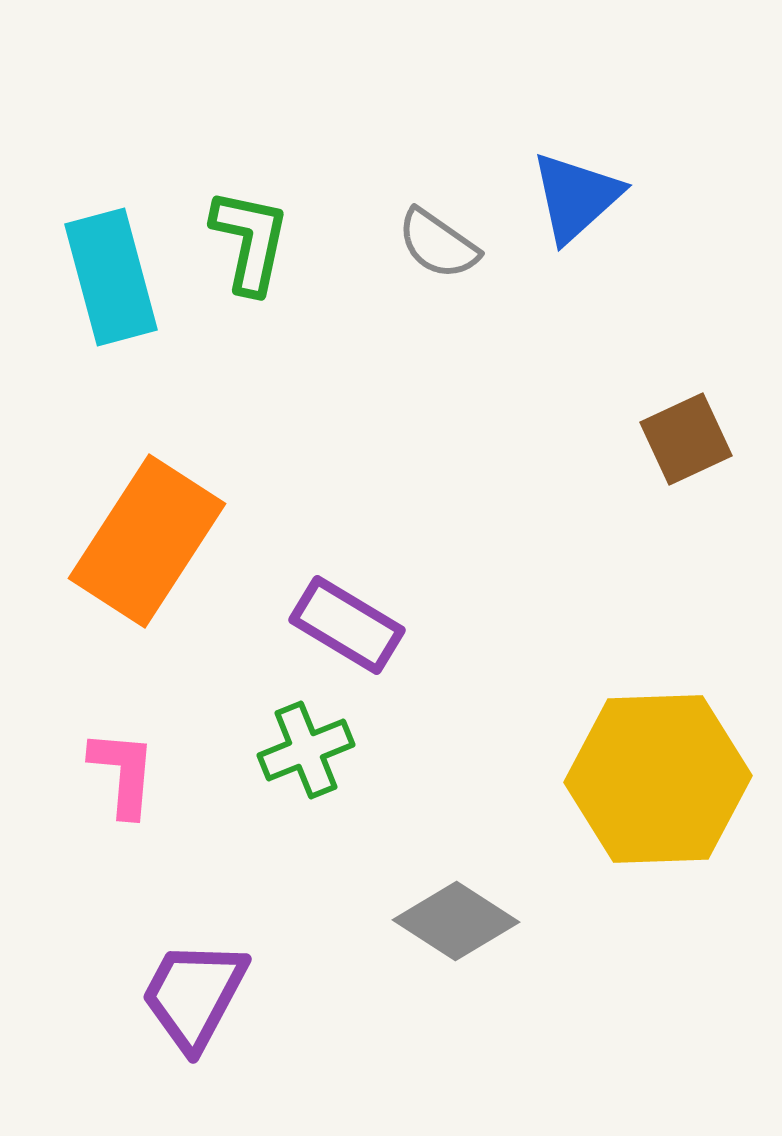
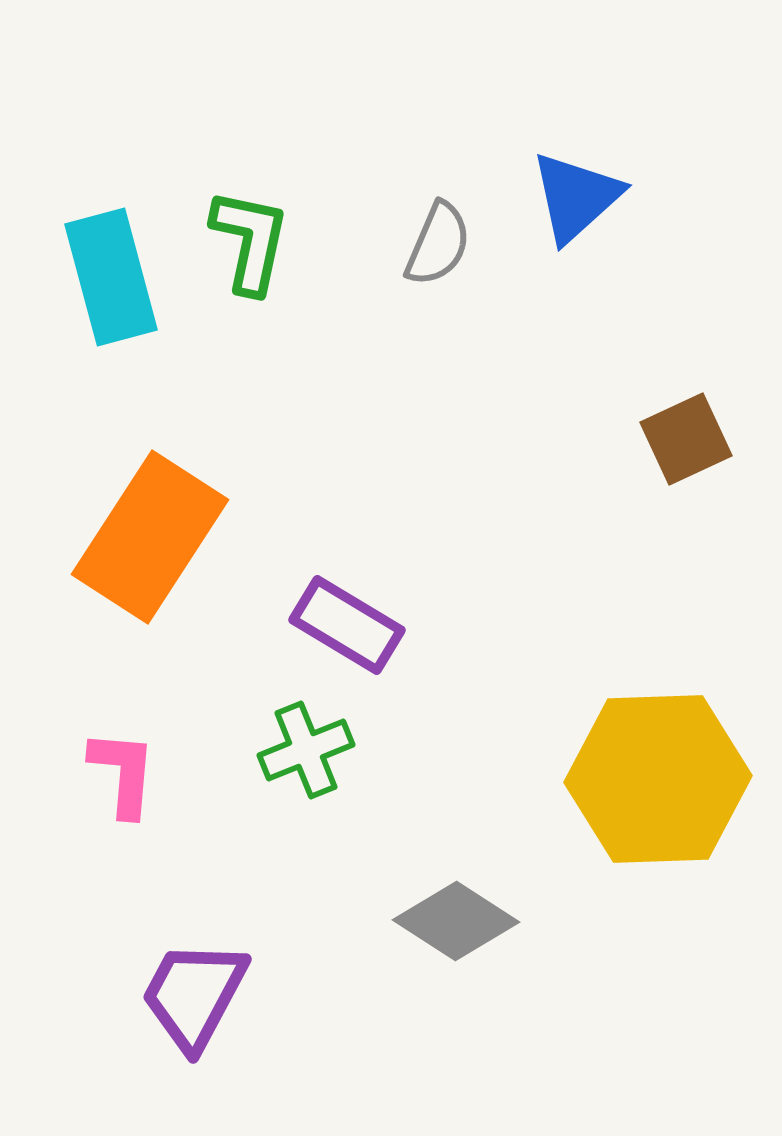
gray semicircle: rotated 102 degrees counterclockwise
orange rectangle: moved 3 px right, 4 px up
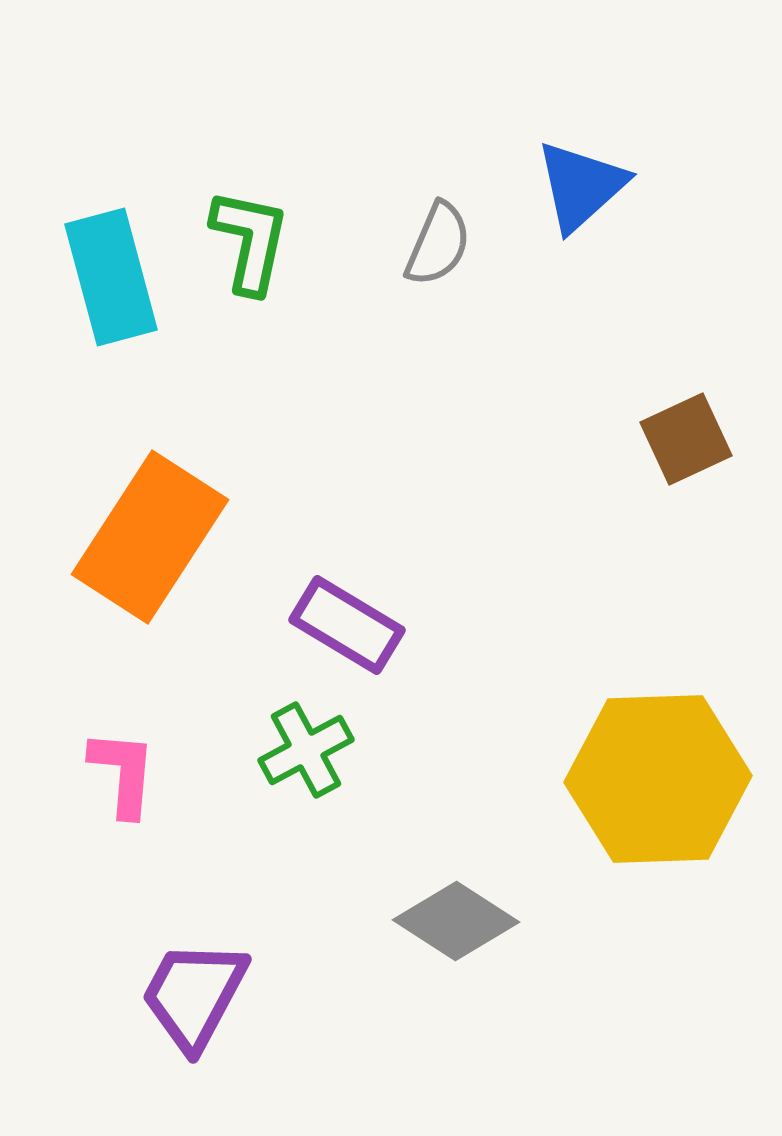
blue triangle: moved 5 px right, 11 px up
green cross: rotated 6 degrees counterclockwise
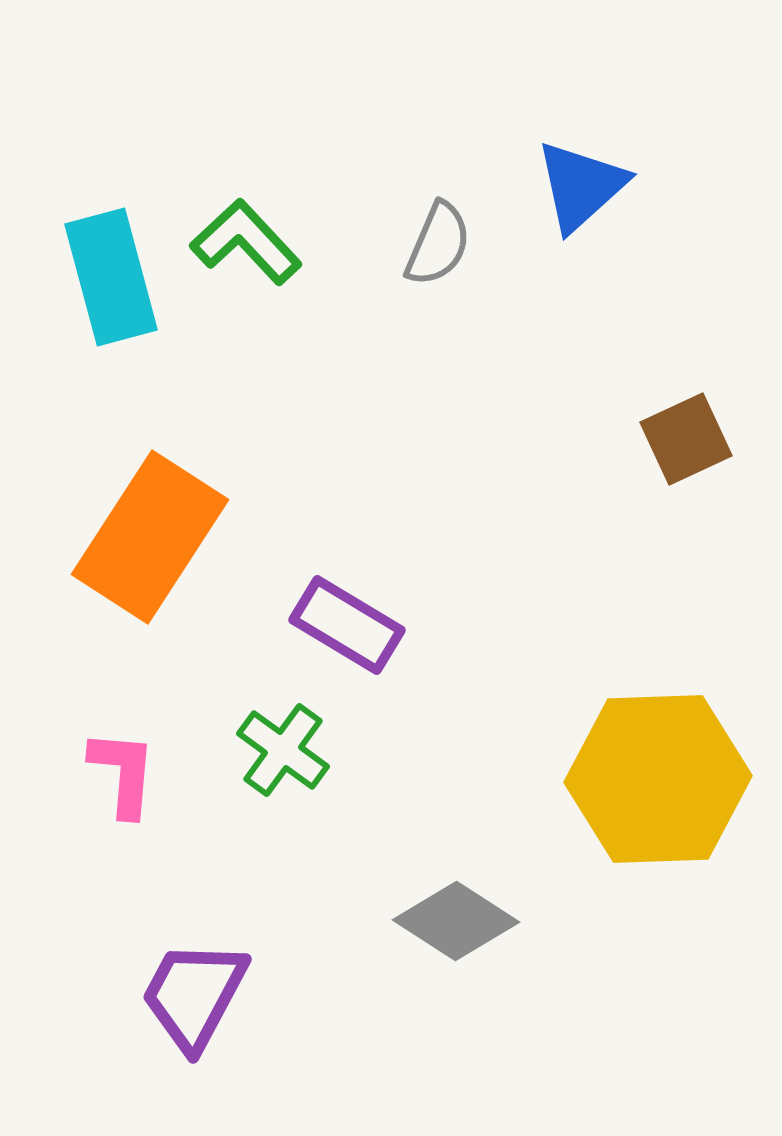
green L-shape: moved 4 px left, 1 px down; rotated 55 degrees counterclockwise
green cross: moved 23 px left; rotated 26 degrees counterclockwise
